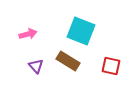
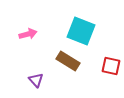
purple triangle: moved 14 px down
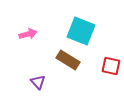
brown rectangle: moved 1 px up
purple triangle: moved 2 px right, 2 px down
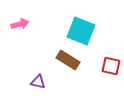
pink arrow: moved 8 px left, 10 px up
purple triangle: rotated 35 degrees counterclockwise
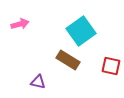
cyan square: rotated 32 degrees clockwise
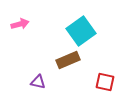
brown rectangle: rotated 55 degrees counterclockwise
red square: moved 6 px left, 16 px down
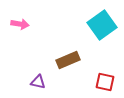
pink arrow: rotated 24 degrees clockwise
cyan square: moved 21 px right, 6 px up
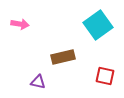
cyan square: moved 4 px left
brown rectangle: moved 5 px left, 3 px up; rotated 10 degrees clockwise
red square: moved 6 px up
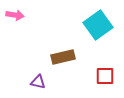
pink arrow: moved 5 px left, 9 px up
red square: rotated 12 degrees counterclockwise
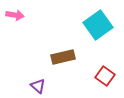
red square: rotated 36 degrees clockwise
purple triangle: moved 4 px down; rotated 28 degrees clockwise
